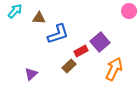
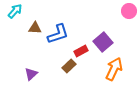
brown triangle: moved 4 px left, 10 px down
purple square: moved 3 px right
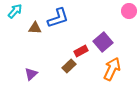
blue L-shape: moved 16 px up
orange arrow: moved 2 px left
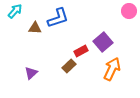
purple triangle: moved 1 px up
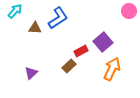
blue L-shape: rotated 15 degrees counterclockwise
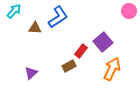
cyan arrow: moved 1 px left
blue L-shape: moved 1 px up
red rectangle: rotated 24 degrees counterclockwise
brown rectangle: rotated 16 degrees clockwise
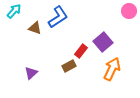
brown triangle: rotated 16 degrees clockwise
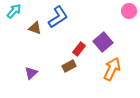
red rectangle: moved 2 px left, 2 px up
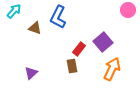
pink circle: moved 1 px left, 1 px up
blue L-shape: rotated 150 degrees clockwise
brown rectangle: moved 3 px right; rotated 72 degrees counterclockwise
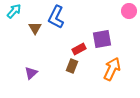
pink circle: moved 1 px right, 1 px down
blue L-shape: moved 2 px left
brown triangle: rotated 40 degrees clockwise
purple square: moved 1 px left, 3 px up; rotated 30 degrees clockwise
red rectangle: rotated 24 degrees clockwise
brown rectangle: rotated 32 degrees clockwise
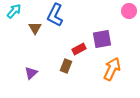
blue L-shape: moved 1 px left, 2 px up
brown rectangle: moved 6 px left
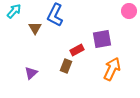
red rectangle: moved 2 px left, 1 px down
